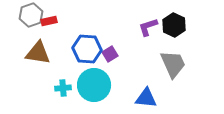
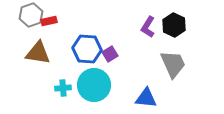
purple L-shape: rotated 40 degrees counterclockwise
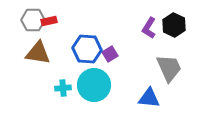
gray hexagon: moved 2 px right, 5 px down; rotated 20 degrees clockwise
purple L-shape: moved 1 px right, 1 px down
gray trapezoid: moved 4 px left, 4 px down
blue triangle: moved 3 px right
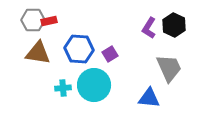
blue hexagon: moved 8 px left
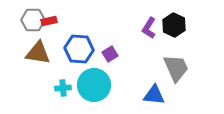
gray trapezoid: moved 7 px right
blue triangle: moved 5 px right, 3 px up
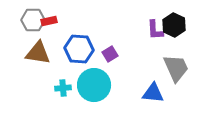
purple L-shape: moved 6 px right, 2 px down; rotated 35 degrees counterclockwise
blue triangle: moved 1 px left, 2 px up
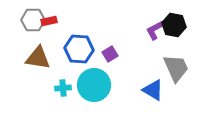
black hexagon: rotated 15 degrees counterclockwise
purple L-shape: rotated 65 degrees clockwise
brown triangle: moved 5 px down
blue triangle: moved 3 px up; rotated 25 degrees clockwise
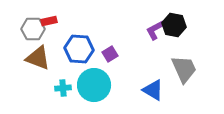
gray hexagon: moved 9 px down
brown triangle: rotated 12 degrees clockwise
gray trapezoid: moved 8 px right, 1 px down
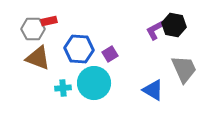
cyan circle: moved 2 px up
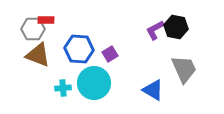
red rectangle: moved 3 px left, 1 px up; rotated 14 degrees clockwise
black hexagon: moved 2 px right, 2 px down
brown triangle: moved 3 px up
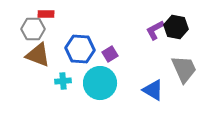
red rectangle: moved 6 px up
blue hexagon: moved 1 px right
cyan circle: moved 6 px right
cyan cross: moved 7 px up
